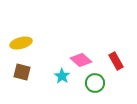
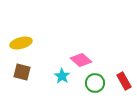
red rectangle: moved 8 px right, 20 px down
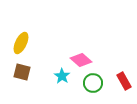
yellow ellipse: rotated 50 degrees counterclockwise
green circle: moved 2 px left
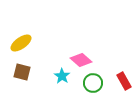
yellow ellipse: rotated 30 degrees clockwise
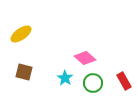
yellow ellipse: moved 9 px up
pink diamond: moved 4 px right, 2 px up
brown square: moved 2 px right
cyan star: moved 3 px right, 2 px down
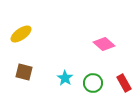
pink diamond: moved 19 px right, 14 px up
red rectangle: moved 2 px down
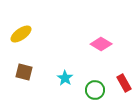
pink diamond: moved 3 px left; rotated 10 degrees counterclockwise
green circle: moved 2 px right, 7 px down
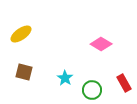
green circle: moved 3 px left
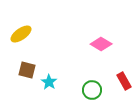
brown square: moved 3 px right, 2 px up
cyan star: moved 16 px left, 4 px down
red rectangle: moved 2 px up
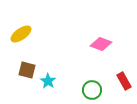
pink diamond: rotated 10 degrees counterclockwise
cyan star: moved 1 px left, 1 px up
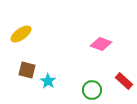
red rectangle: rotated 18 degrees counterclockwise
